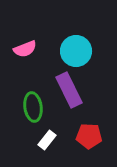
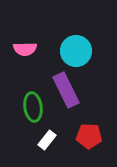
pink semicircle: rotated 20 degrees clockwise
purple rectangle: moved 3 px left
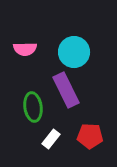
cyan circle: moved 2 px left, 1 px down
red pentagon: moved 1 px right
white rectangle: moved 4 px right, 1 px up
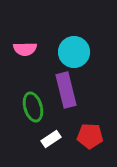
purple rectangle: rotated 12 degrees clockwise
green ellipse: rotated 8 degrees counterclockwise
white rectangle: rotated 18 degrees clockwise
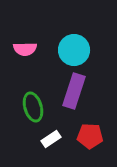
cyan circle: moved 2 px up
purple rectangle: moved 8 px right, 1 px down; rotated 32 degrees clockwise
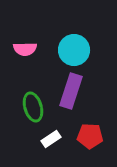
purple rectangle: moved 3 px left
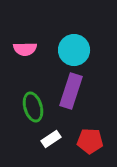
red pentagon: moved 5 px down
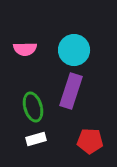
white rectangle: moved 15 px left; rotated 18 degrees clockwise
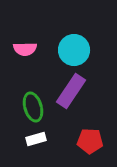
purple rectangle: rotated 16 degrees clockwise
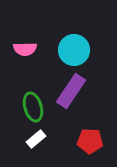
white rectangle: rotated 24 degrees counterclockwise
